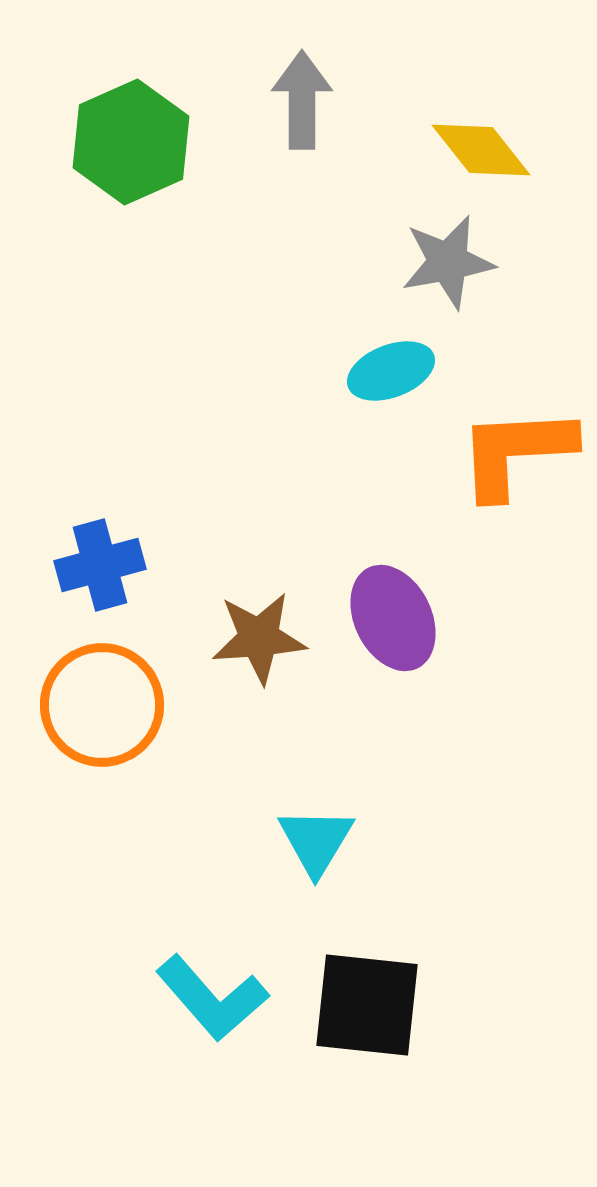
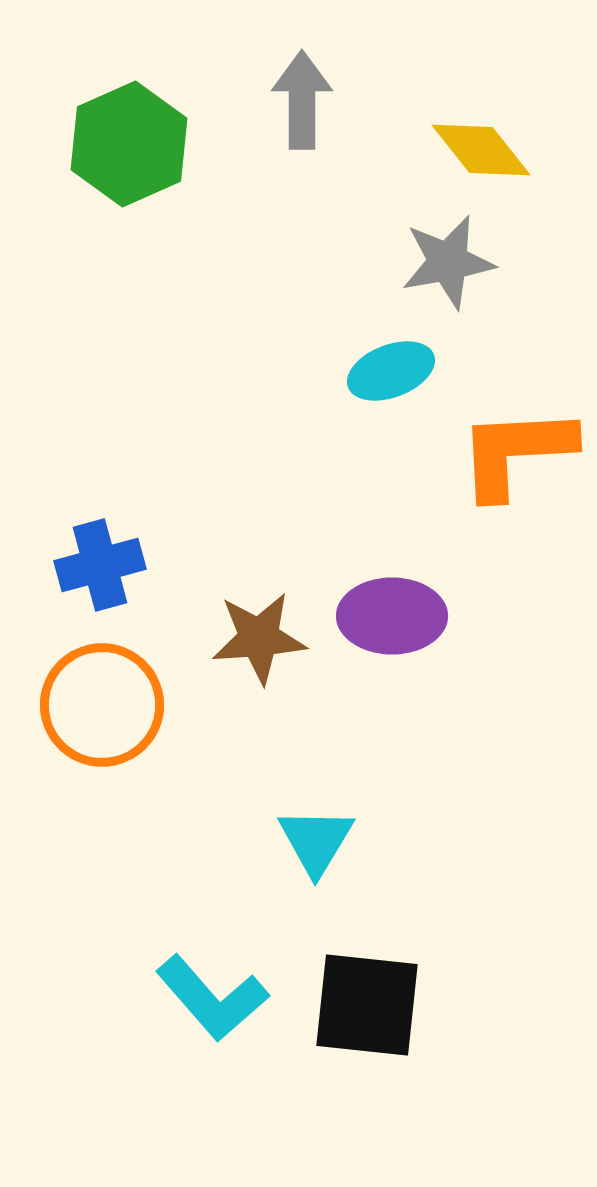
green hexagon: moved 2 px left, 2 px down
purple ellipse: moved 1 px left, 2 px up; rotated 64 degrees counterclockwise
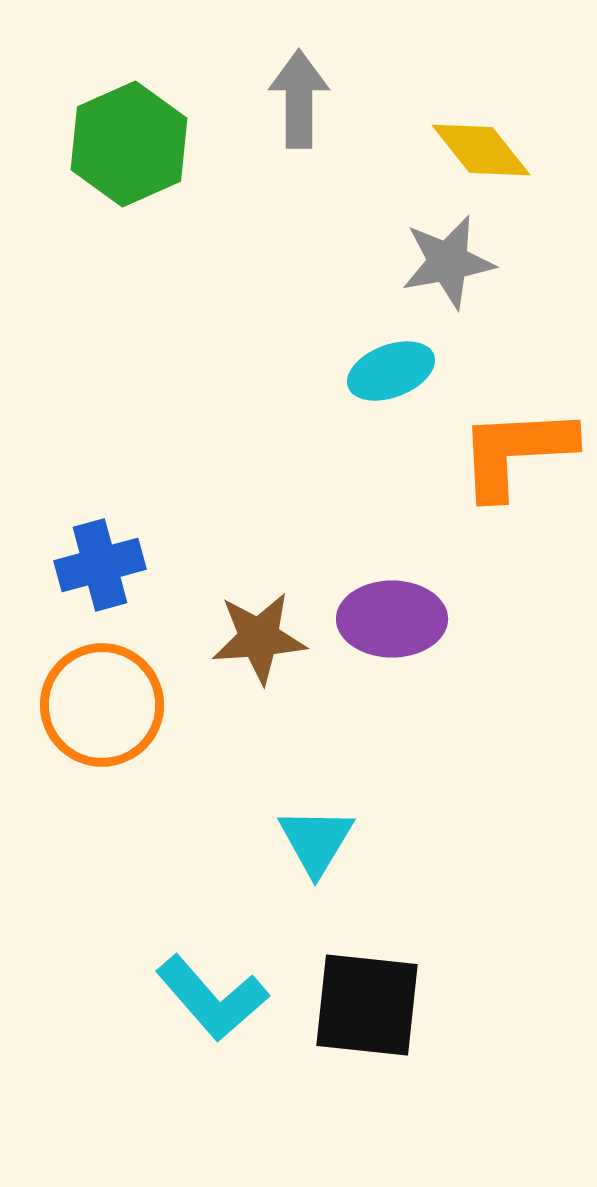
gray arrow: moved 3 px left, 1 px up
purple ellipse: moved 3 px down
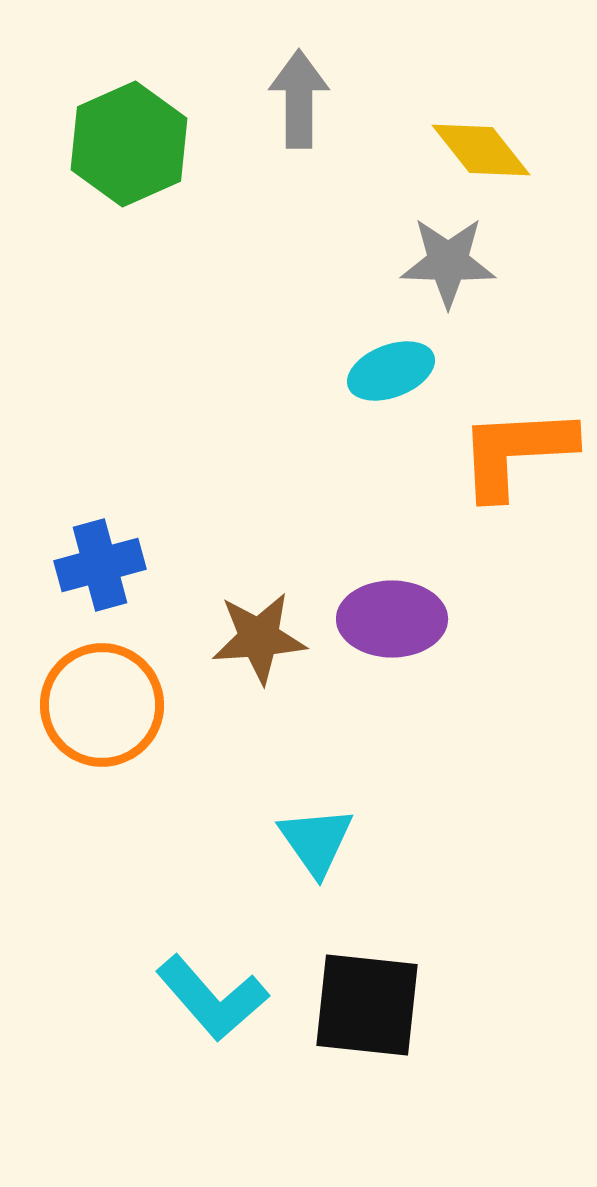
gray star: rotated 12 degrees clockwise
cyan triangle: rotated 6 degrees counterclockwise
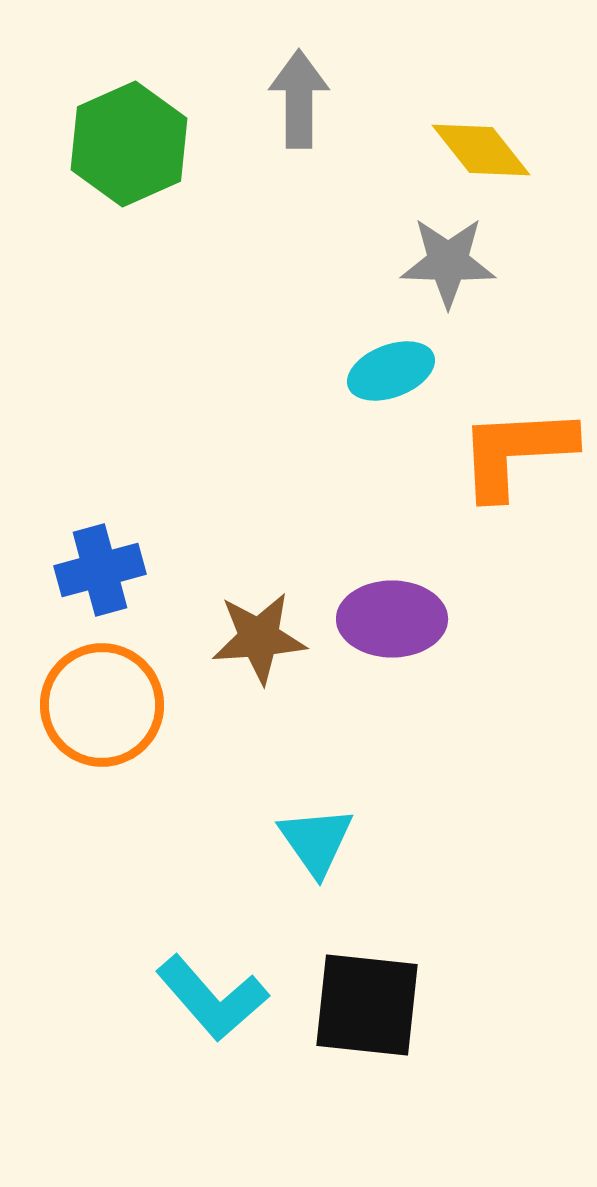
blue cross: moved 5 px down
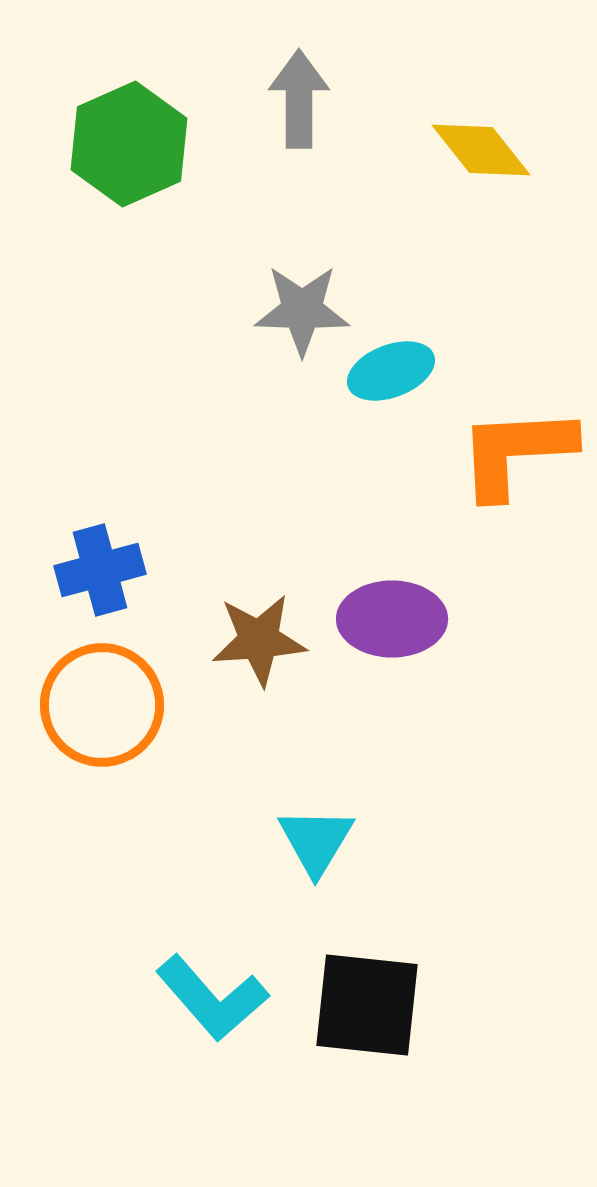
gray star: moved 146 px left, 48 px down
brown star: moved 2 px down
cyan triangle: rotated 6 degrees clockwise
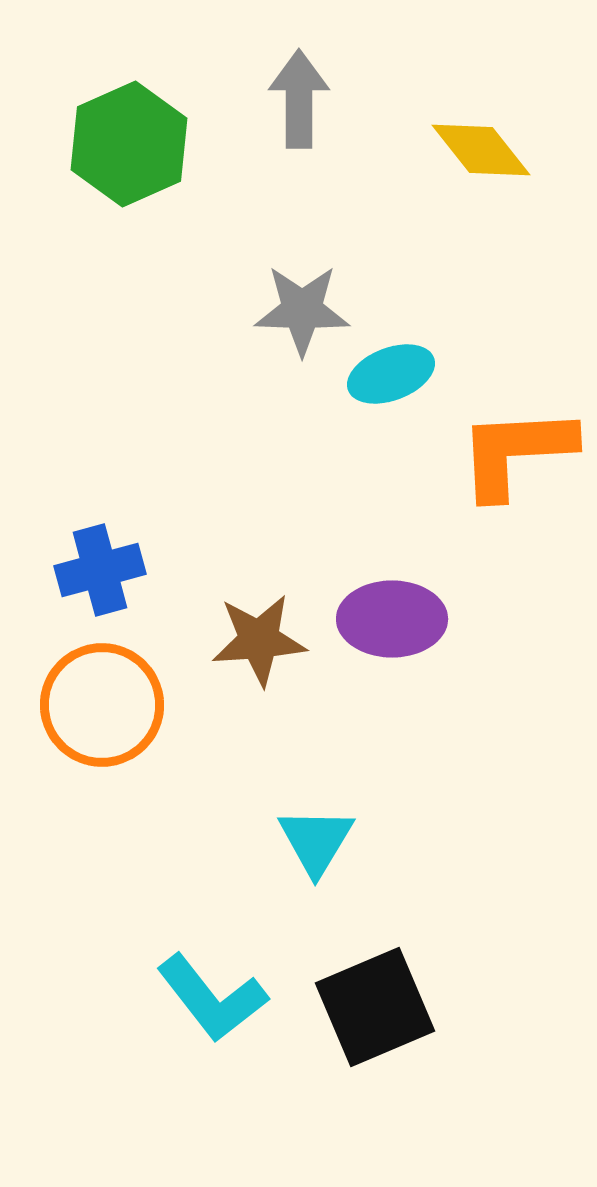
cyan ellipse: moved 3 px down
cyan L-shape: rotated 3 degrees clockwise
black square: moved 8 px right, 2 px down; rotated 29 degrees counterclockwise
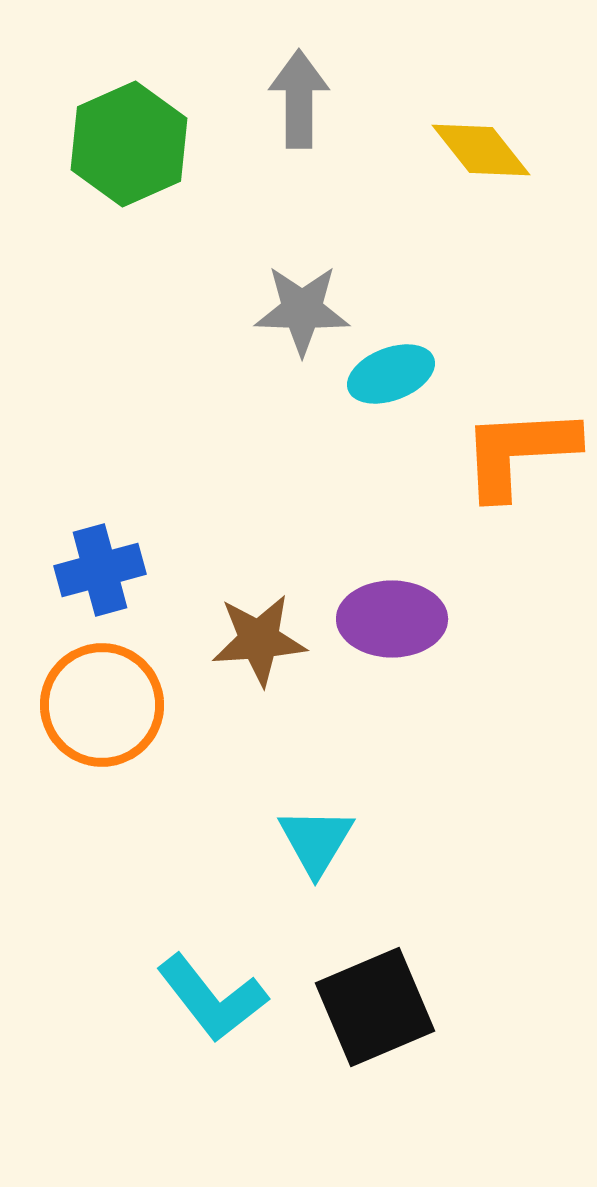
orange L-shape: moved 3 px right
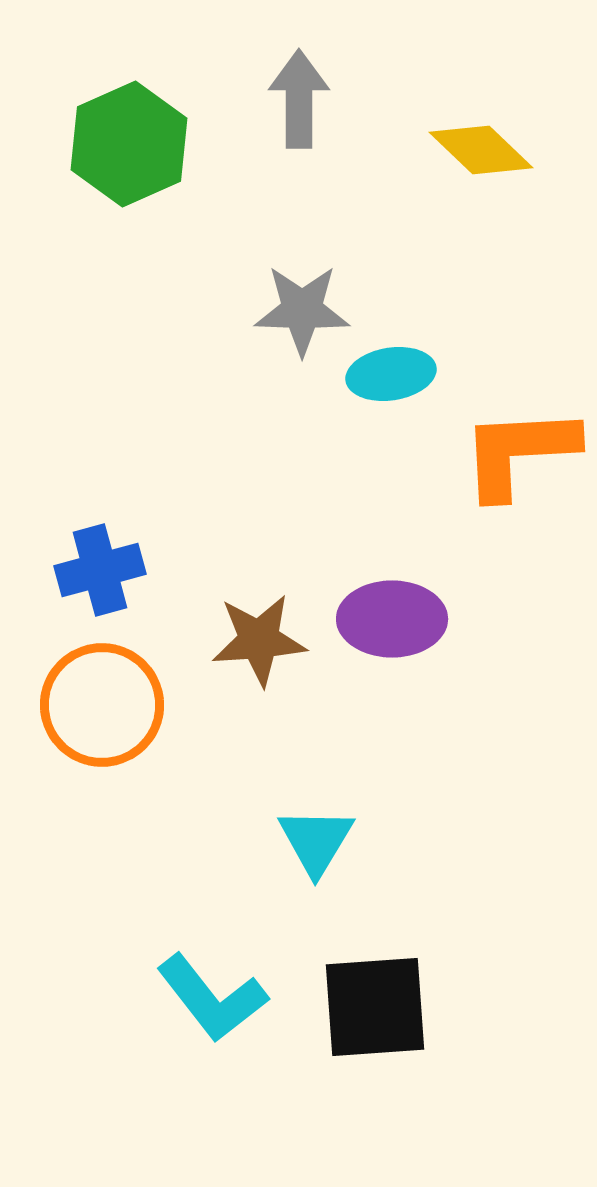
yellow diamond: rotated 8 degrees counterclockwise
cyan ellipse: rotated 12 degrees clockwise
black square: rotated 19 degrees clockwise
